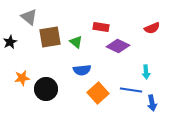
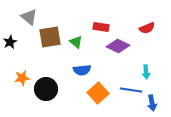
red semicircle: moved 5 px left
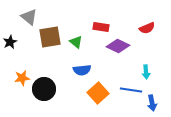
black circle: moved 2 px left
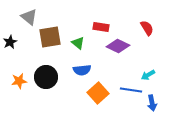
red semicircle: rotated 98 degrees counterclockwise
green triangle: moved 2 px right, 1 px down
cyan arrow: moved 2 px right, 3 px down; rotated 64 degrees clockwise
orange star: moved 3 px left, 3 px down
black circle: moved 2 px right, 12 px up
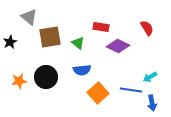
cyan arrow: moved 2 px right, 2 px down
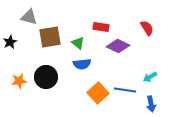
gray triangle: rotated 24 degrees counterclockwise
blue semicircle: moved 6 px up
blue line: moved 6 px left
blue arrow: moved 1 px left, 1 px down
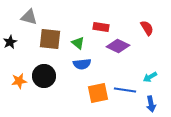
brown square: moved 2 px down; rotated 15 degrees clockwise
black circle: moved 2 px left, 1 px up
orange square: rotated 30 degrees clockwise
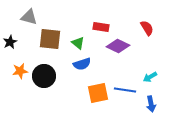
blue semicircle: rotated 12 degrees counterclockwise
orange star: moved 1 px right, 10 px up
